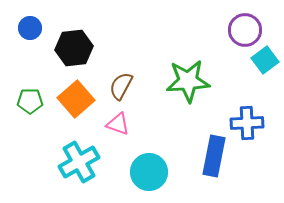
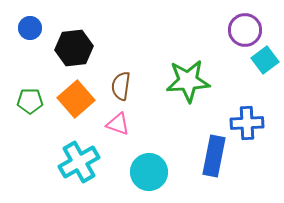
brown semicircle: rotated 20 degrees counterclockwise
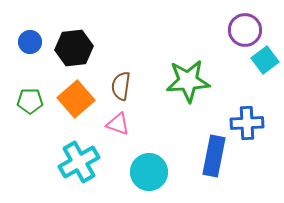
blue circle: moved 14 px down
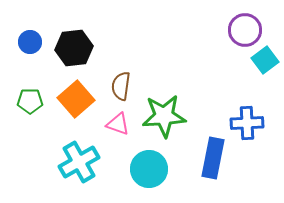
green star: moved 24 px left, 35 px down
blue rectangle: moved 1 px left, 2 px down
cyan circle: moved 3 px up
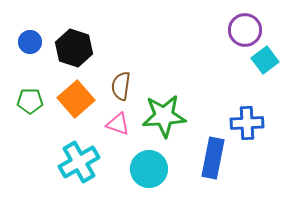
black hexagon: rotated 24 degrees clockwise
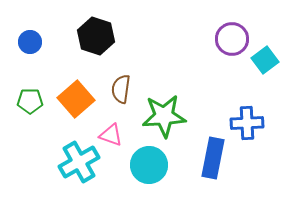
purple circle: moved 13 px left, 9 px down
black hexagon: moved 22 px right, 12 px up
brown semicircle: moved 3 px down
pink triangle: moved 7 px left, 11 px down
cyan circle: moved 4 px up
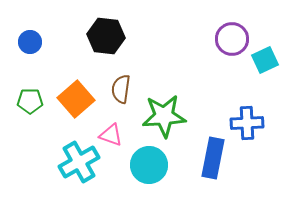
black hexagon: moved 10 px right; rotated 12 degrees counterclockwise
cyan square: rotated 12 degrees clockwise
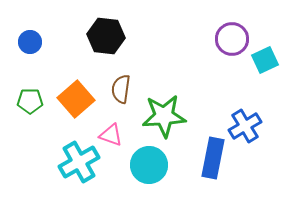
blue cross: moved 2 px left, 3 px down; rotated 28 degrees counterclockwise
